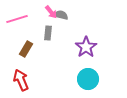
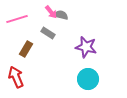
gray rectangle: rotated 64 degrees counterclockwise
purple star: rotated 25 degrees counterclockwise
red arrow: moved 5 px left, 3 px up
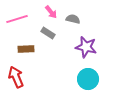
gray semicircle: moved 12 px right, 4 px down
brown rectangle: rotated 56 degrees clockwise
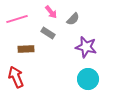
gray semicircle: rotated 120 degrees clockwise
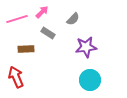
pink arrow: moved 9 px left; rotated 96 degrees counterclockwise
purple star: rotated 20 degrees counterclockwise
cyan circle: moved 2 px right, 1 px down
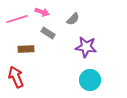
pink arrow: rotated 64 degrees clockwise
purple star: rotated 15 degrees clockwise
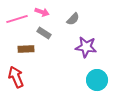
gray rectangle: moved 4 px left
cyan circle: moved 7 px right
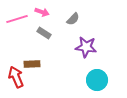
brown rectangle: moved 6 px right, 15 px down
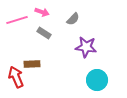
pink line: moved 1 px down
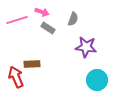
gray semicircle: rotated 24 degrees counterclockwise
gray rectangle: moved 4 px right, 5 px up
